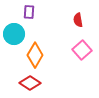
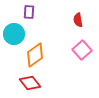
orange diamond: rotated 25 degrees clockwise
red diamond: rotated 20 degrees clockwise
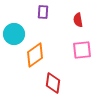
purple rectangle: moved 14 px right
pink square: rotated 36 degrees clockwise
red diamond: moved 23 px right; rotated 45 degrees clockwise
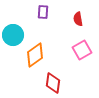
red semicircle: moved 1 px up
cyan circle: moved 1 px left, 1 px down
pink square: rotated 24 degrees counterclockwise
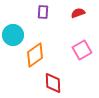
red semicircle: moved 6 px up; rotated 80 degrees clockwise
red diamond: rotated 10 degrees counterclockwise
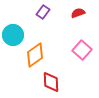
purple rectangle: rotated 32 degrees clockwise
pink square: rotated 18 degrees counterclockwise
red diamond: moved 2 px left, 1 px up
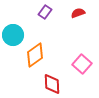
purple rectangle: moved 2 px right
pink square: moved 14 px down
red diamond: moved 1 px right, 2 px down
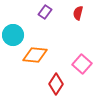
red semicircle: rotated 56 degrees counterclockwise
orange diamond: rotated 40 degrees clockwise
red diamond: moved 4 px right; rotated 35 degrees clockwise
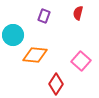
purple rectangle: moved 1 px left, 4 px down; rotated 16 degrees counterclockwise
pink square: moved 1 px left, 3 px up
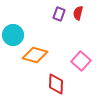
purple rectangle: moved 15 px right, 2 px up
orange diamond: rotated 10 degrees clockwise
red diamond: rotated 30 degrees counterclockwise
